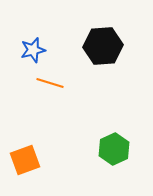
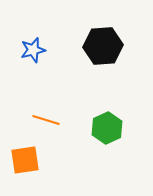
orange line: moved 4 px left, 37 px down
green hexagon: moved 7 px left, 21 px up
orange square: rotated 12 degrees clockwise
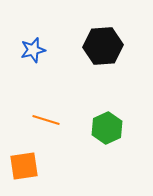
orange square: moved 1 px left, 6 px down
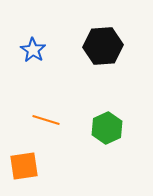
blue star: rotated 25 degrees counterclockwise
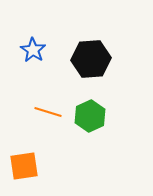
black hexagon: moved 12 px left, 13 px down
orange line: moved 2 px right, 8 px up
green hexagon: moved 17 px left, 12 px up
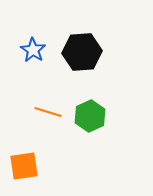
black hexagon: moved 9 px left, 7 px up
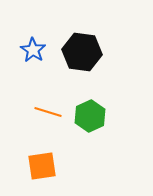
black hexagon: rotated 12 degrees clockwise
orange square: moved 18 px right
